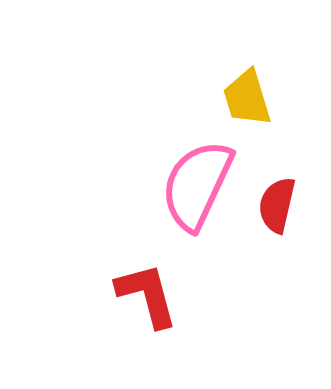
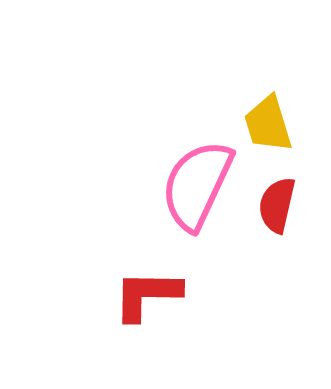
yellow trapezoid: moved 21 px right, 26 px down
red L-shape: rotated 74 degrees counterclockwise
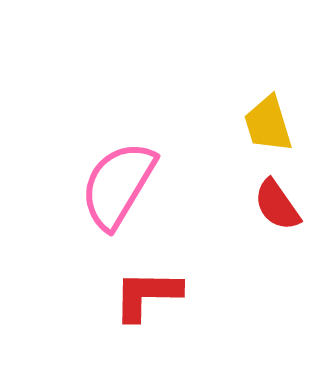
pink semicircle: moved 79 px left; rotated 6 degrees clockwise
red semicircle: rotated 48 degrees counterclockwise
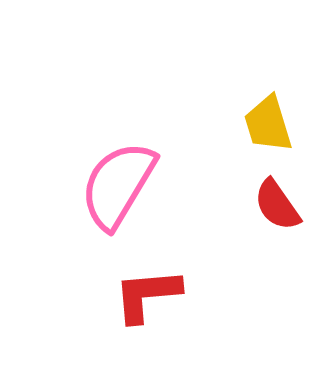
red L-shape: rotated 6 degrees counterclockwise
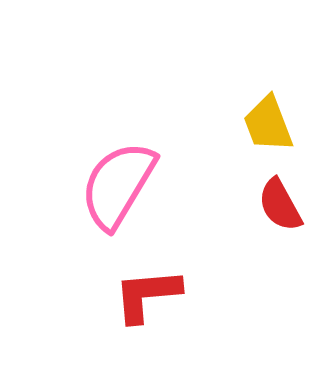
yellow trapezoid: rotated 4 degrees counterclockwise
red semicircle: moved 3 px right; rotated 6 degrees clockwise
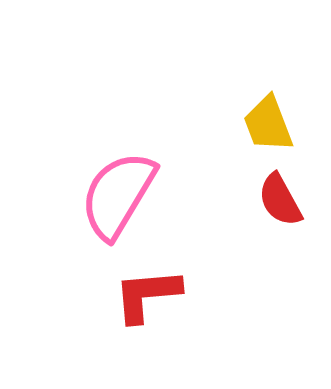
pink semicircle: moved 10 px down
red semicircle: moved 5 px up
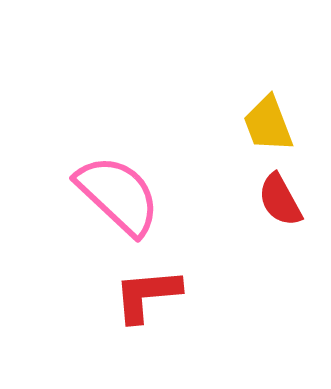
pink semicircle: rotated 102 degrees clockwise
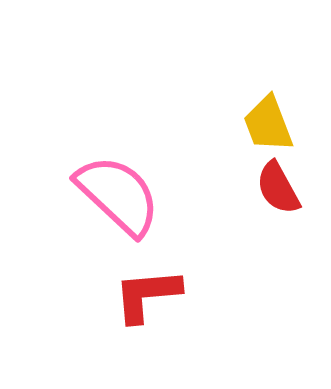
red semicircle: moved 2 px left, 12 px up
